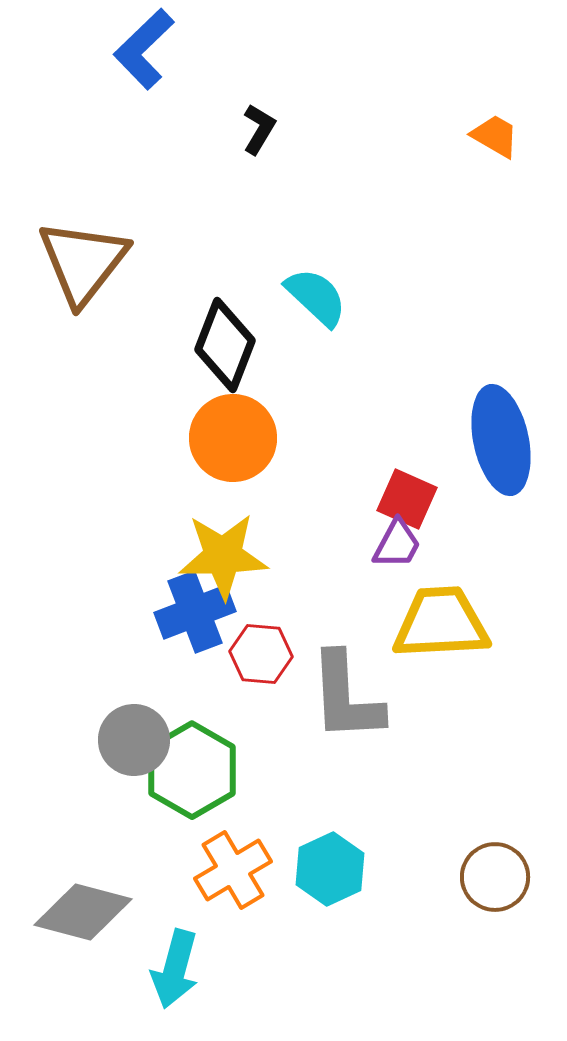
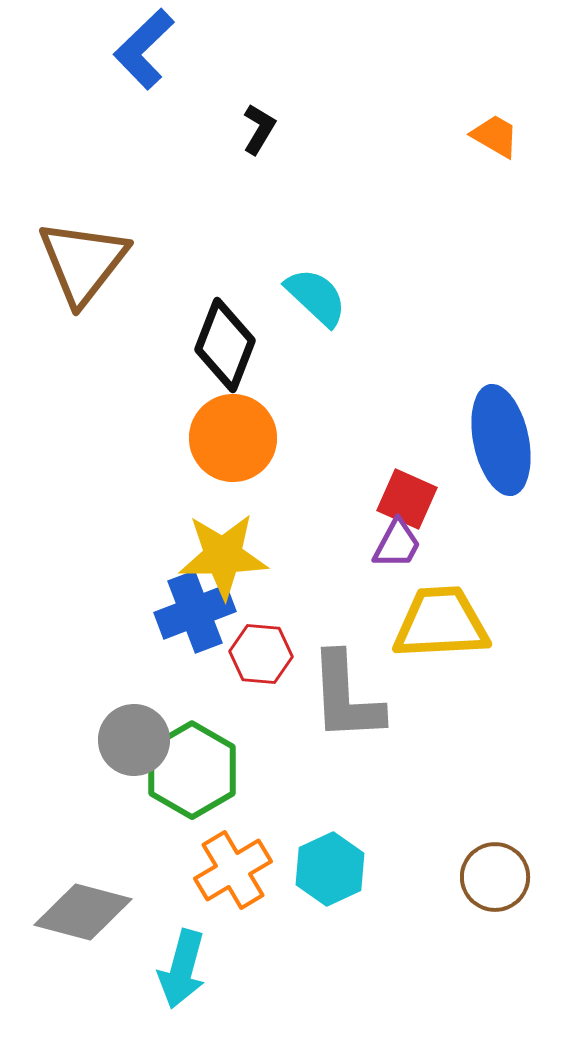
cyan arrow: moved 7 px right
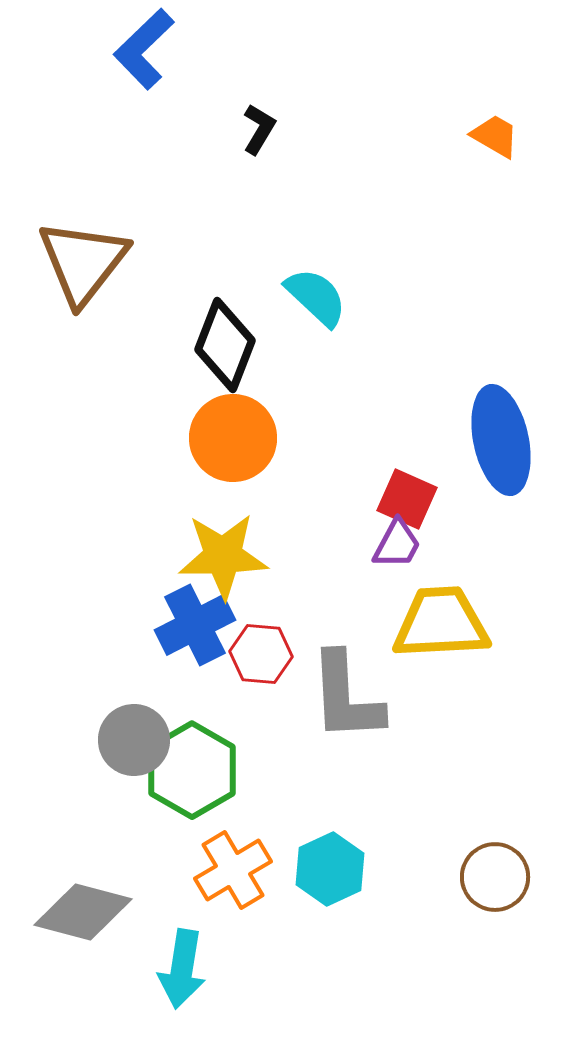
blue cross: moved 13 px down; rotated 6 degrees counterclockwise
cyan arrow: rotated 6 degrees counterclockwise
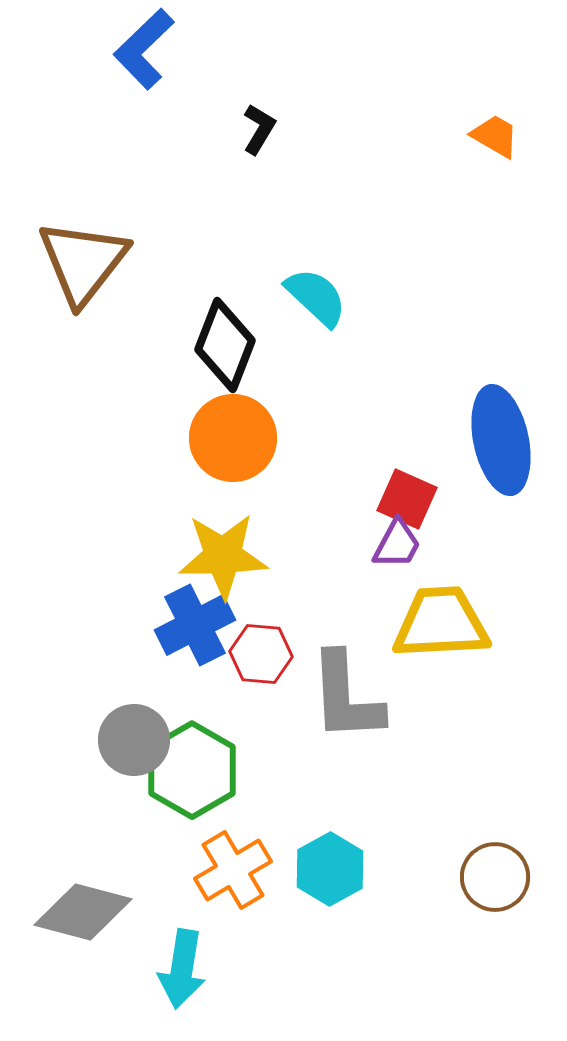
cyan hexagon: rotated 4 degrees counterclockwise
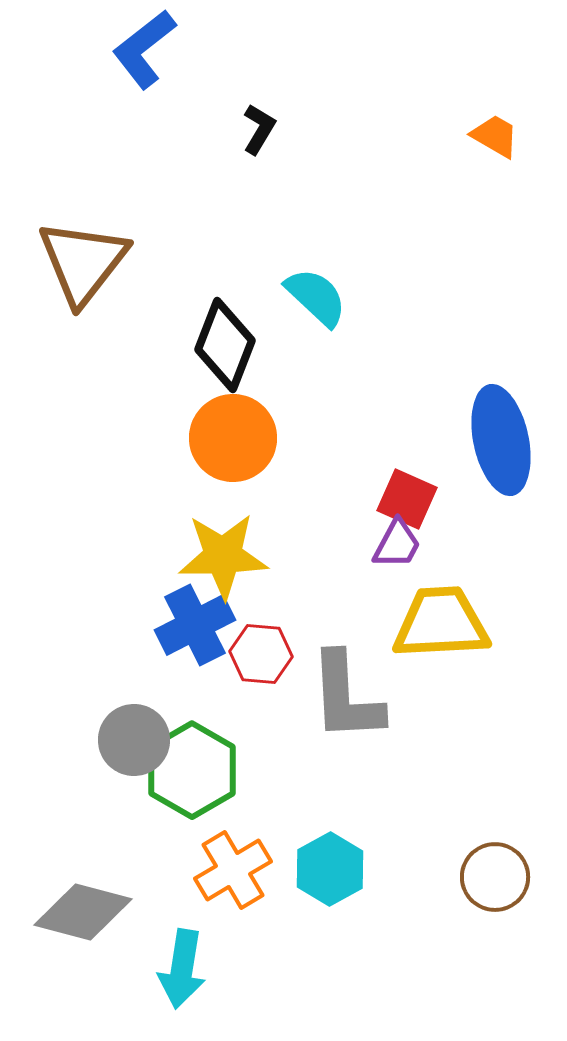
blue L-shape: rotated 6 degrees clockwise
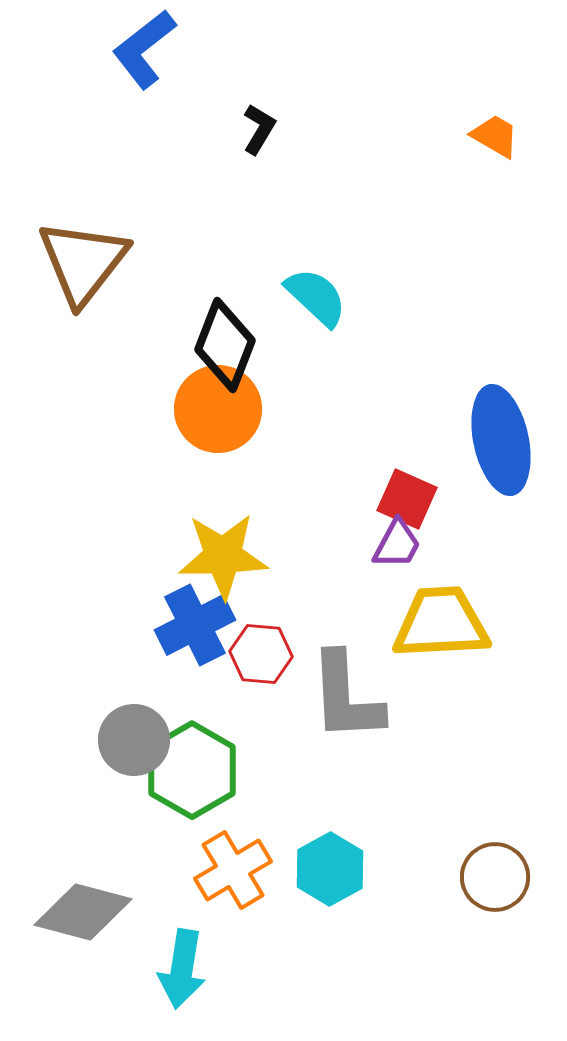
orange circle: moved 15 px left, 29 px up
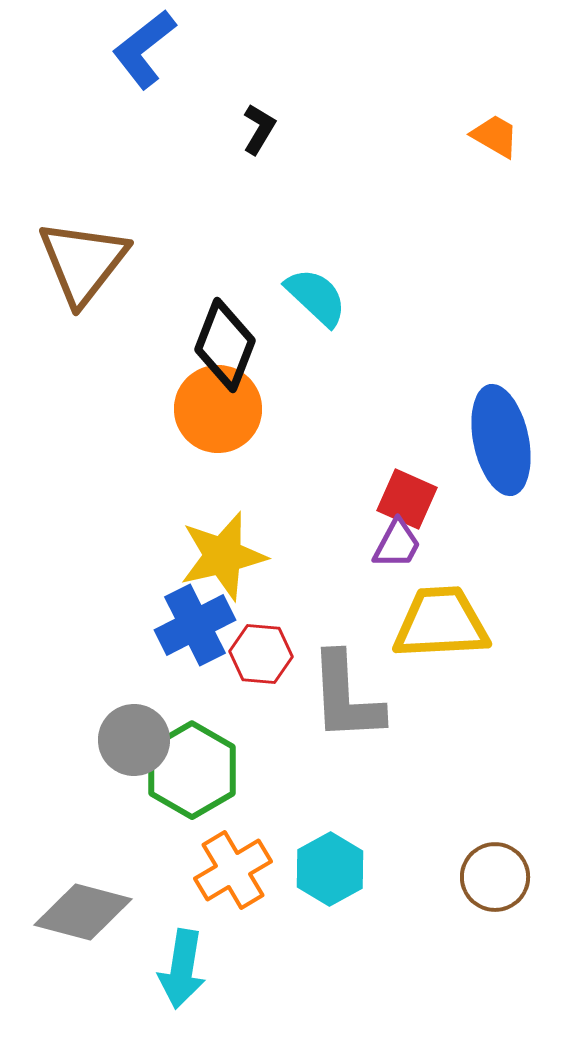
yellow star: rotated 12 degrees counterclockwise
